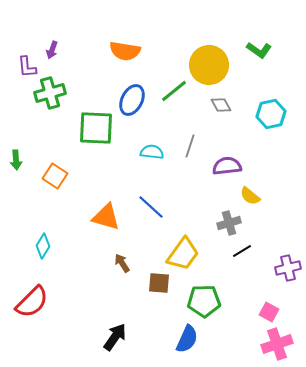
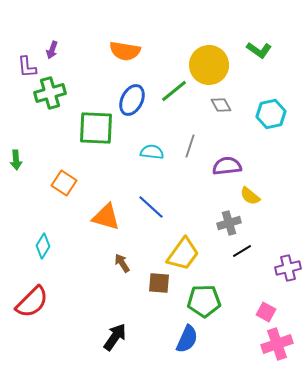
orange square: moved 9 px right, 7 px down
pink square: moved 3 px left
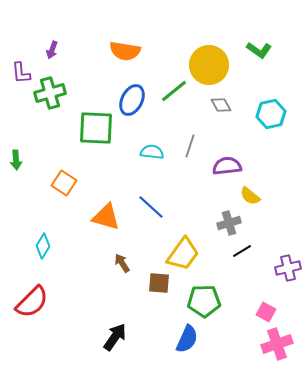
purple L-shape: moved 6 px left, 6 px down
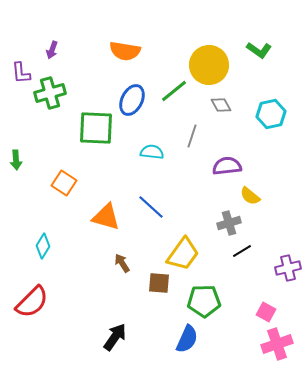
gray line: moved 2 px right, 10 px up
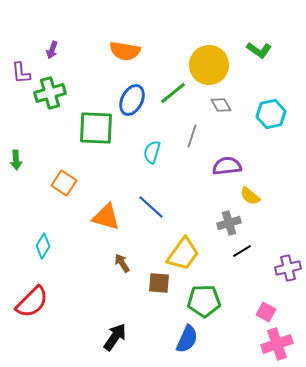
green line: moved 1 px left, 2 px down
cyan semicircle: rotated 80 degrees counterclockwise
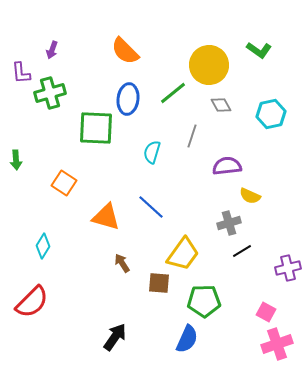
orange semicircle: rotated 36 degrees clockwise
blue ellipse: moved 4 px left, 1 px up; rotated 20 degrees counterclockwise
yellow semicircle: rotated 15 degrees counterclockwise
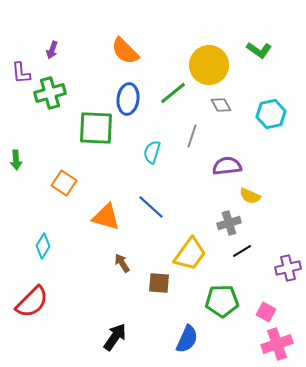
yellow trapezoid: moved 7 px right
green pentagon: moved 18 px right
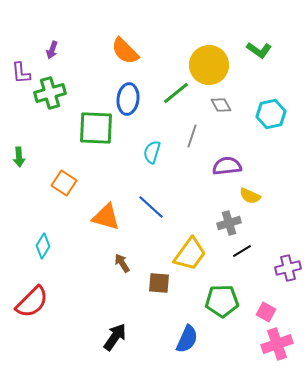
green line: moved 3 px right
green arrow: moved 3 px right, 3 px up
